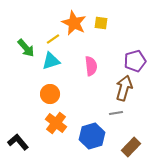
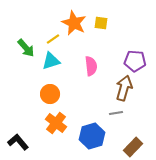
purple pentagon: rotated 20 degrees clockwise
brown rectangle: moved 2 px right
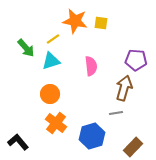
orange star: moved 1 px right, 2 px up; rotated 15 degrees counterclockwise
purple pentagon: moved 1 px right, 1 px up
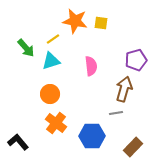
purple pentagon: rotated 20 degrees counterclockwise
brown arrow: moved 1 px down
blue hexagon: rotated 15 degrees clockwise
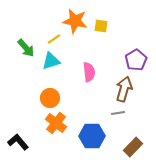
yellow square: moved 3 px down
yellow line: moved 1 px right
purple pentagon: rotated 15 degrees counterclockwise
pink semicircle: moved 2 px left, 6 px down
orange circle: moved 4 px down
gray line: moved 2 px right
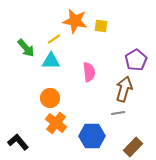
cyan triangle: rotated 18 degrees clockwise
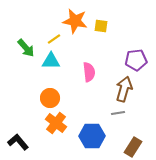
purple pentagon: rotated 25 degrees clockwise
brown rectangle: rotated 12 degrees counterclockwise
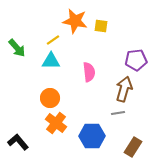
yellow line: moved 1 px left, 1 px down
green arrow: moved 9 px left
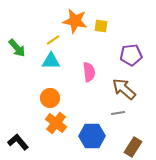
purple pentagon: moved 5 px left, 5 px up
brown arrow: rotated 65 degrees counterclockwise
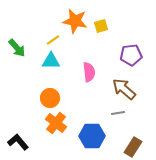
yellow square: rotated 24 degrees counterclockwise
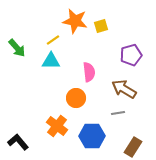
purple pentagon: rotated 10 degrees counterclockwise
brown arrow: rotated 10 degrees counterclockwise
orange circle: moved 26 px right
orange cross: moved 1 px right, 3 px down
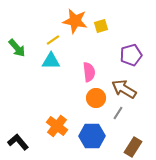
orange circle: moved 20 px right
gray line: rotated 48 degrees counterclockwise
